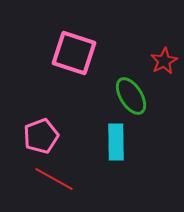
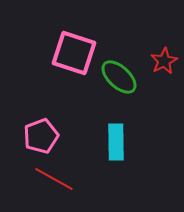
green ellipse: moved 12 px left, 19 px up; rotated 15 degrees counterclockwise
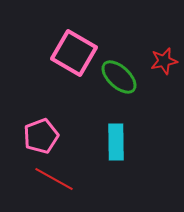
pink square: rotated 12 degrees clockwise
red star: rotated 16 degrees clockwise
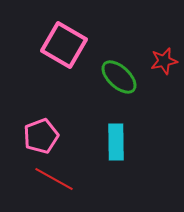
pink square: moved 10 px left, 8 px up
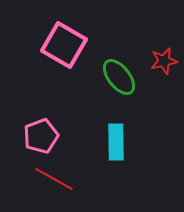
green ellipse: rotated 9 degrees clockwise
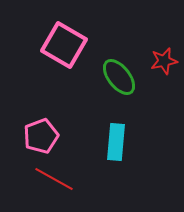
cyan rectangle: rotated 6 degrees clockwise
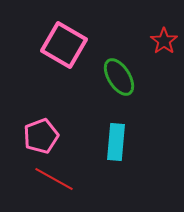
red star: moved 20 px up; rotated 24 degrees counterclockwise
green ellipse: rotated 6 degrees clockwise
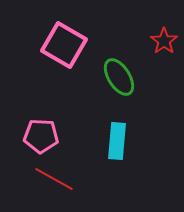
pink pentagon: rotated 24 degrees clockwise
cyan rectangle: moved 1 px right, 1 px up
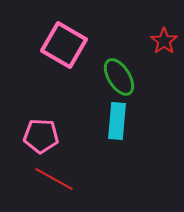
cyan rectangle: moved 20 px up
